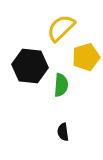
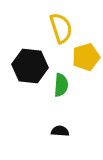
yellow semicircle: rotated 116 degrees clockwise
black semicircle: moved 3 px left, 1 px up; rotated 102 degrees clockwise
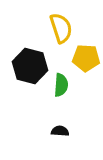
yellow pentagon: moved 1 px down; rotated 20 degrees clockwise
black hexagon: rotated 8 degrees clockwise
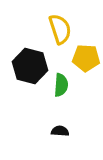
yellow semicircle: moved 1 px left, 1 px down
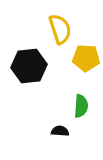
black hexagon: moved 1 px left; rotated 20 degrees counterclockwise
green semicircle: moved 20 px right, 21 px down
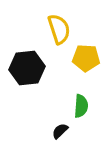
yellow semicircle: moved 1 px left
black hexagon: moved 2 px left, 2 px down
black semicircle: rotated 48 degrees counterclockwise
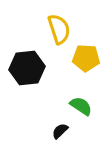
green semicircle: rotated 60 degrees counterclockwise
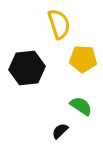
yellow semicircle: moved 5 px up
yellow pentagon: moved 3 px left, 1 px down
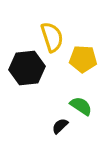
yellow semicircle: moved 7 px left, 13 px down
black semicircle: moved 5 px up
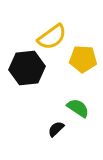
yellow semicircle: rotated 72 degrees clockwise
green semicircle: moved 3 px left, 2 px down
black semicircle: moved 4 px left, 3 px down
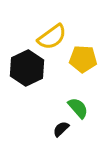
black hexagon: rotated 20 degrees counterclockwise
green semicircle: rotated 15 degrees clockwise
black semicircle: moved 5 px right
